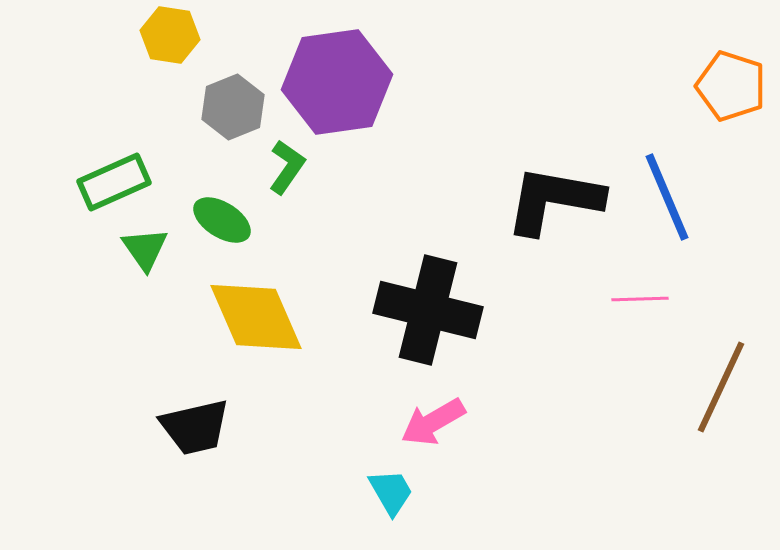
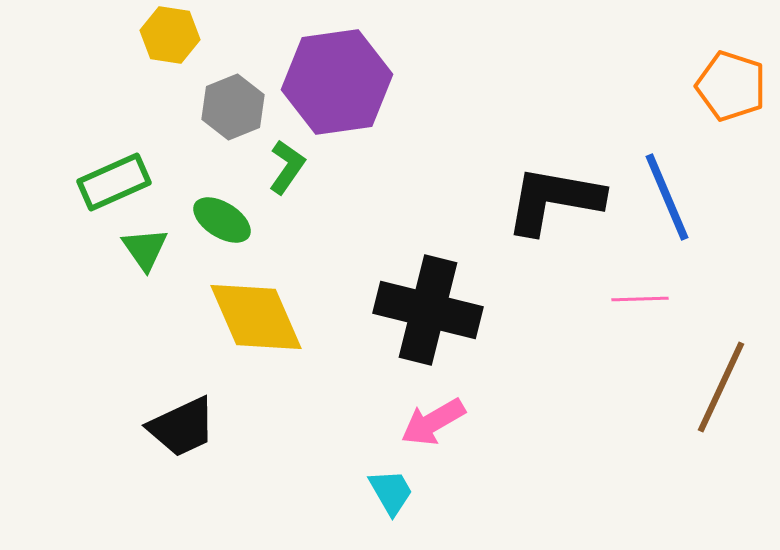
black trapezoid: moved 13 px left; rotated 12 degrees counterclockwise
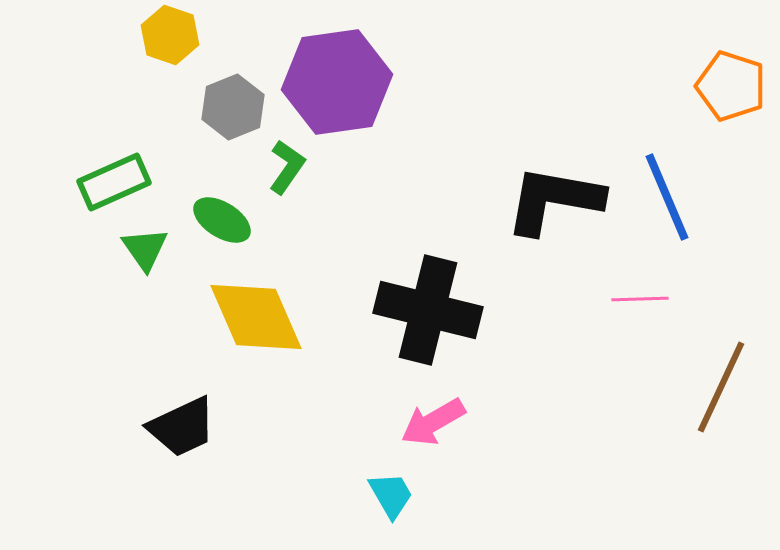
yellow hexagon: rotated 10 degrees clockwise
cyan trapezoid: moved 3 px down
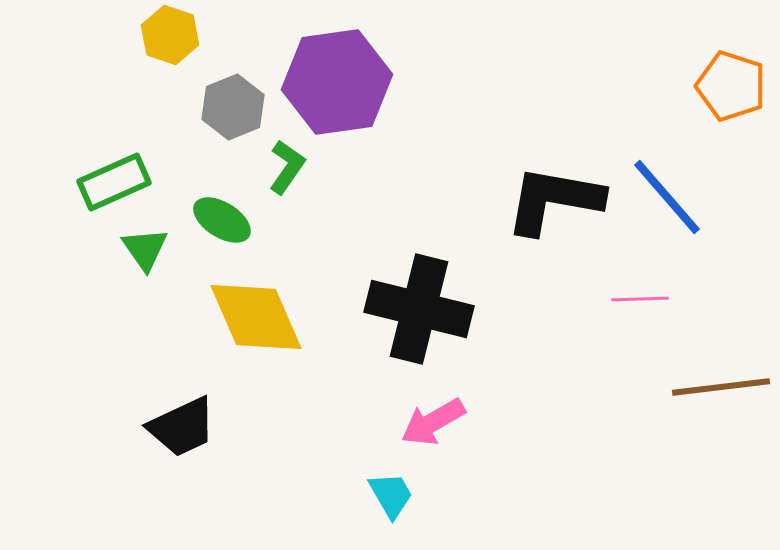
blue line: rotated 18 degrees counterclockwise
black cross: moved 9 px left, 1 px up
brown line: rotated 58 degrees clockwise
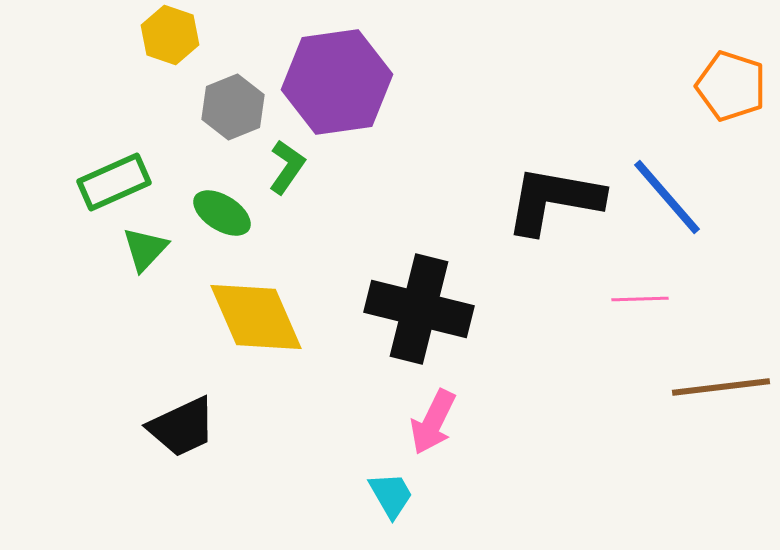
green ellipse: moved 7 px up
green triangle: rotated 18 degrees clockwise
pink arrow: rotated 34 degrees counterclockwise
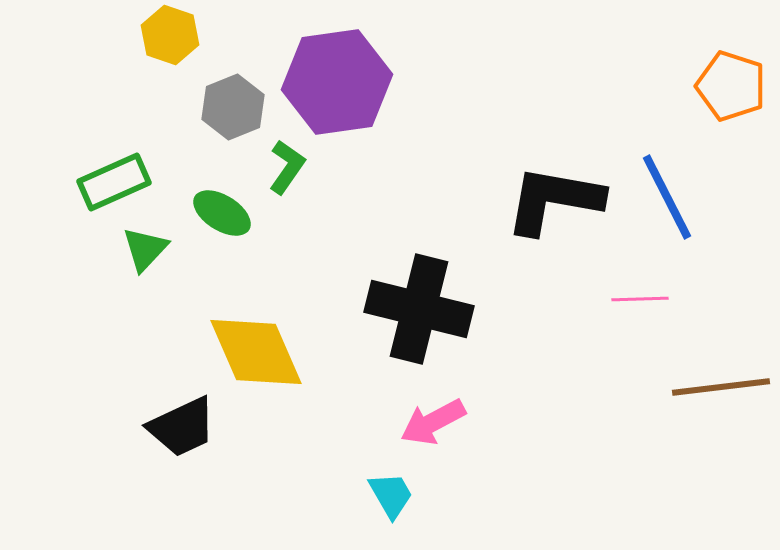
blue line: rotated 14 degrees clockwise
yellow diamond: moved 35 px down
pink arrow: rotated 36 degrees clockwise
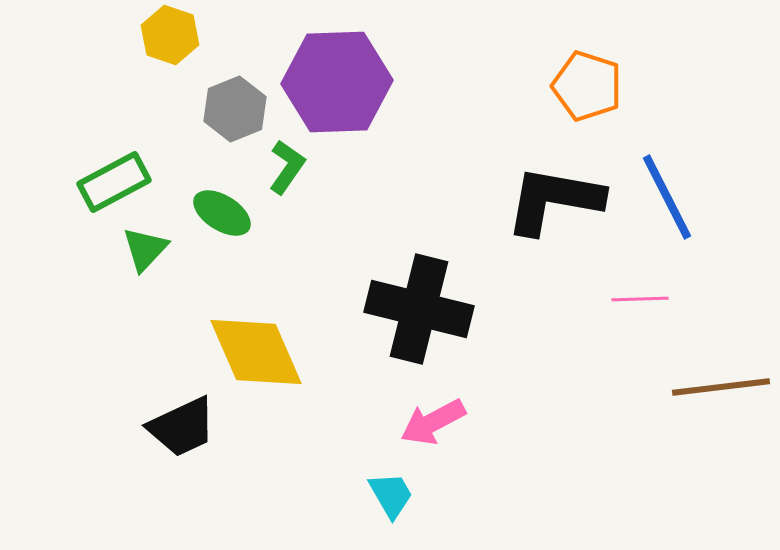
purple hexagon: rotated 6 degrees clockwise
orange pentagon: moved 144 px left
gray hexagon: moved 2 px right, 2 px down
green rectangle: rotated 4 degrees counterclockwise
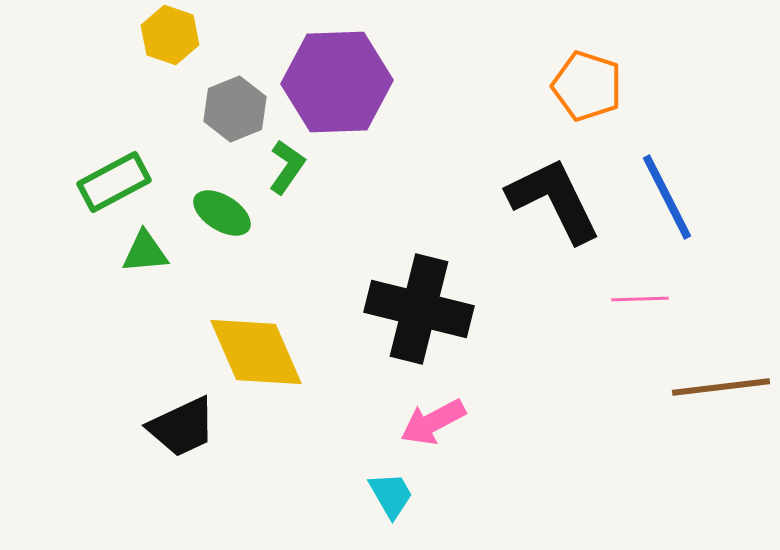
black L-shape: rotated 54 degrees clockwise
green triangle: moved 3 px down; rotated 42 degrees clockwise
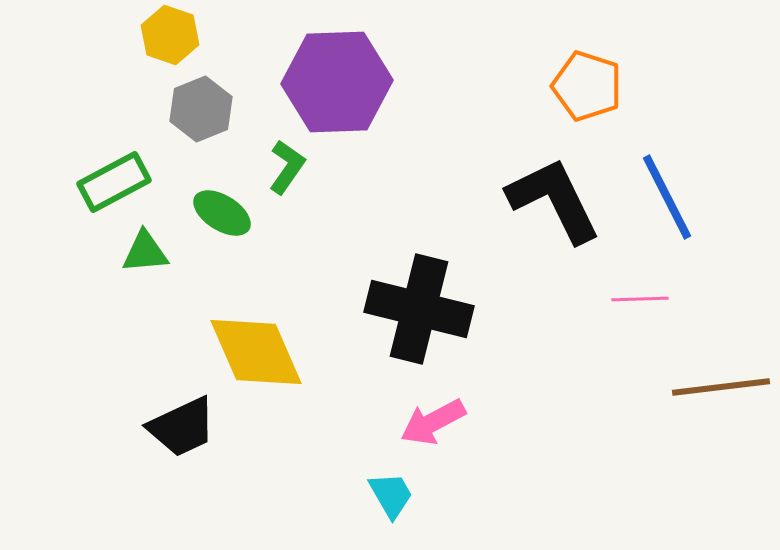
gray hexagon: moved 34 px left
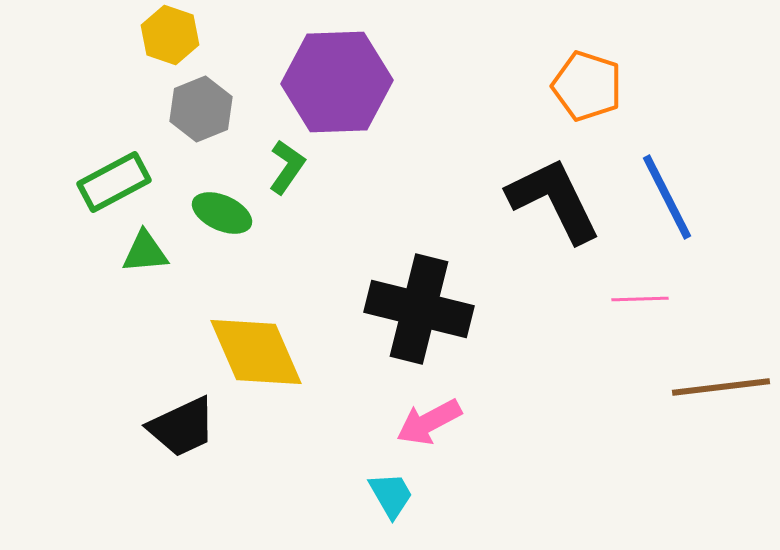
green ellipse: rotated 8 degrees counterclockwise
pink arrow: moved 4 px left
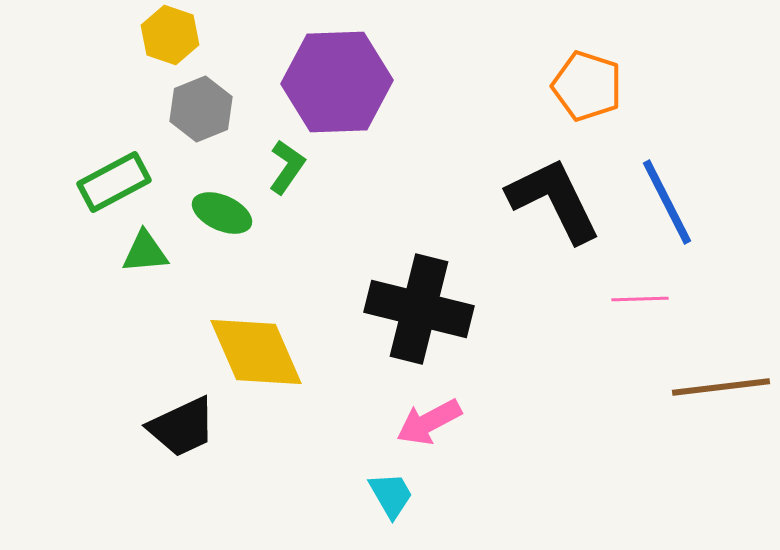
blue line: moved 5 px down
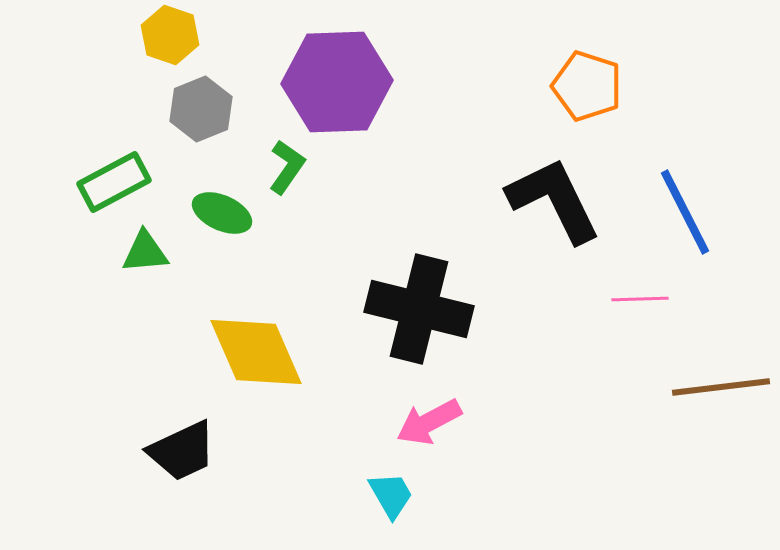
blue line: moved 18 px right, 10 px down
black trapezoid: moved 24 px down
